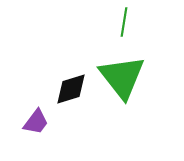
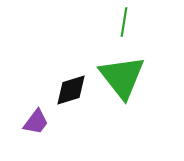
black diamond: moved 1 px down
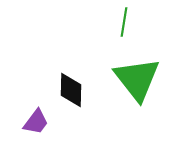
green triangle: moved 15 px right, 2 px down
black diamond: rotated 72 degrees counterclockwise
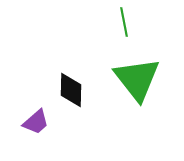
green line: rotated 20 degrees counterclockwise
purple trapezoid: rotated 12 degrees clockwise
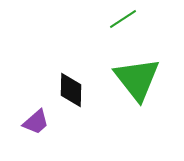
green line: moved 1 px left, 3 px up; rotated 68 degrees clockwise
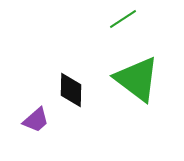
green triangle: rotated 15 degrees counterclockwise
purple trapezoid: moved 2 px up
